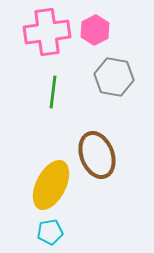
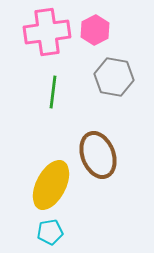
brown ellipse: moved 1 px right
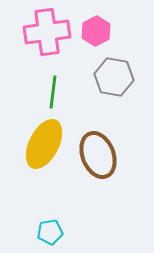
pink hexagon: moved 1 px right, 1 px down
yellow ellipse: moved 7 px left, 41 px up
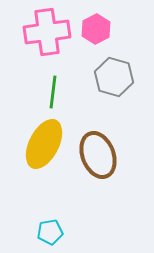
pink hexagon: moved 2 px up
gray hexagon: rotated 6 degrees clockwise
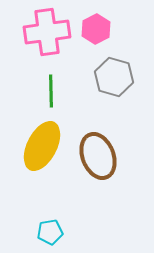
green line: moved 2 px left, 1 px up; rotated 8 degrees counterclockwise
yellow ellipse: moved 2 px left, 2 px down
brown ellipse: moved 1 px down
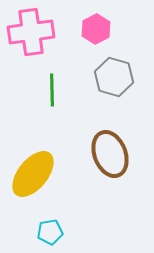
pink cross: moved 16 px left
green line: moved 1 px right, 1 px up
yellow ellipse: moved 9 px left, 28 px down; rotated 12 degrees clockwise
brown ellipse: moved 12 px right, 2 px up
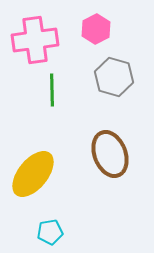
pink cross: moved 4 px right, 8 px down
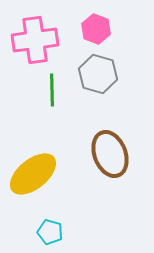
pink hexagon: rotated 12 degrees counterclockwise
gray hexagon: moved 16 px left, 3 px up
yellow ellipse: rotated 12 degrees clockwise
cyan pentagon: rotated 25 degrees clockwise
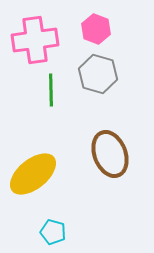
green line: moved 1 px left
cyan pentagon: moved 3 px right
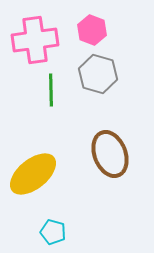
pink hexagon: moved 4 px left, 1 px down
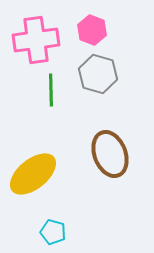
pink cross: moved 1 px right
